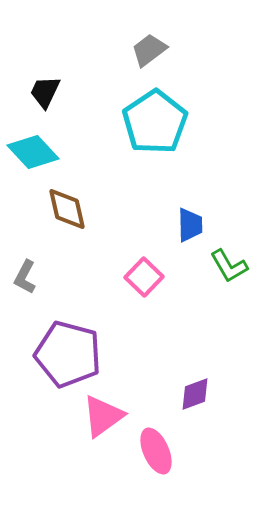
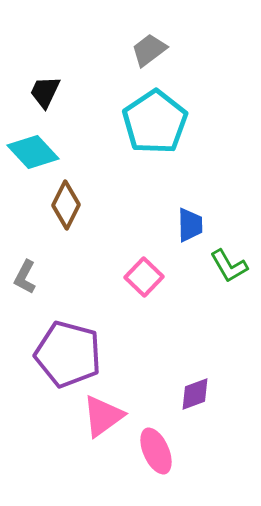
brown diamond: moved 1 px left, 4 px up; rotated 39 degrees clockwise
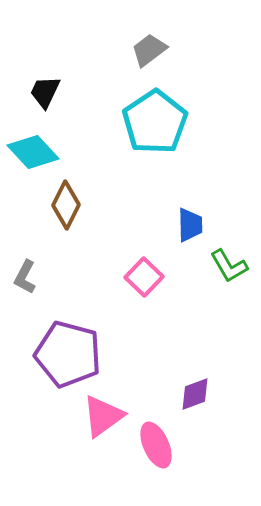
pink ellipse: moved 6 px up
